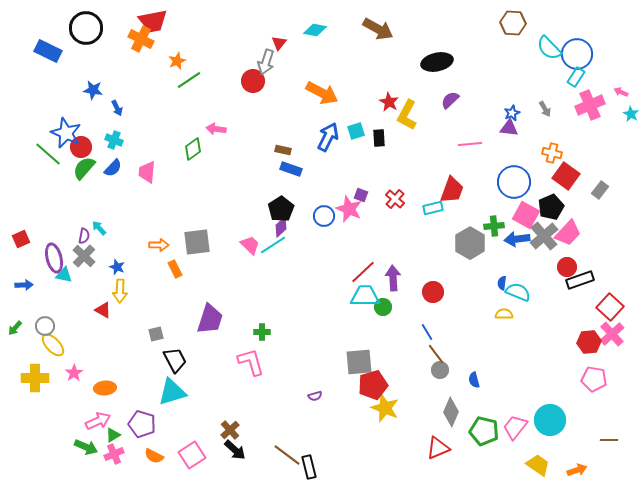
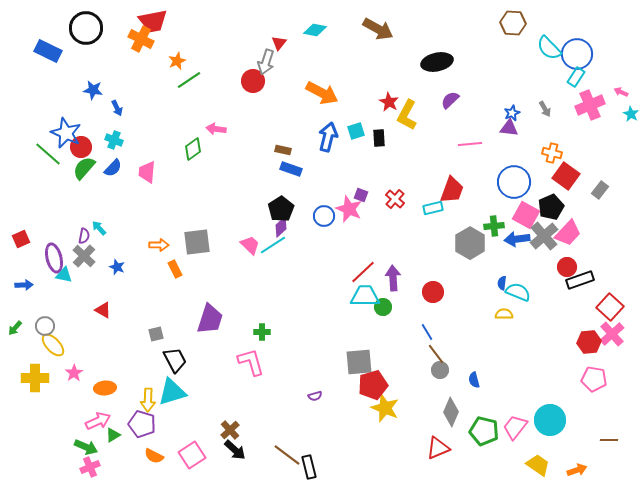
blue arrow at (328, 137): rotated 12 degrees counterclockwise
yellow arrow at (120, 291): moved 28 px right, 109 px down
pink cross at (114, 454): moved 24 px left, 13 px down
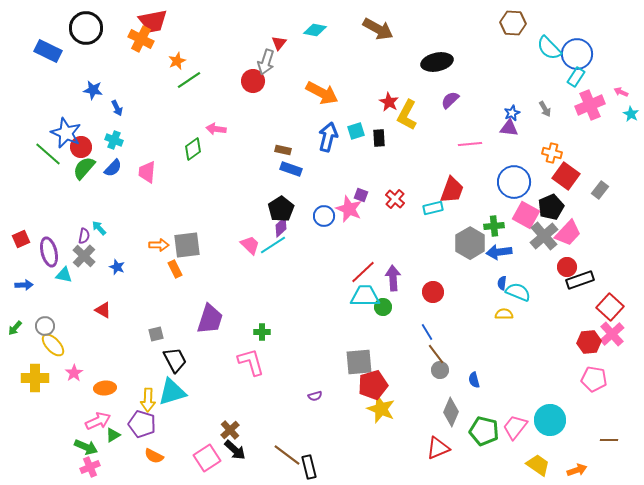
blue arrow at (517, 239): moved 18 px left, 13 px down
gray square at (197, 242): moved 10 px left, 3 px down
purple ellipse at (54, 258): moved 5 px left, 6 px up
yellow star at (385, 408): moved 4 px left, 1 px down
pink square at (192, 455): moved 15 px right, 3 px down
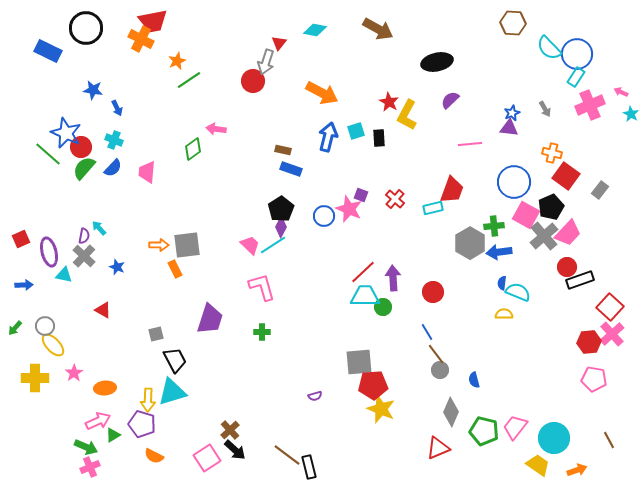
purple diamond at (281, 227): rotated 20 degrees counterclockwise
pink L-shape at (251, 362): moved 11 px right, 75 px up
red pentagon at (373, 385): rotated 12 degrees clockwise
cyan circle at (550, 420): moved 4 px right, 18 px down
brown line at (609, 440): rotated 60 degrees clockwise
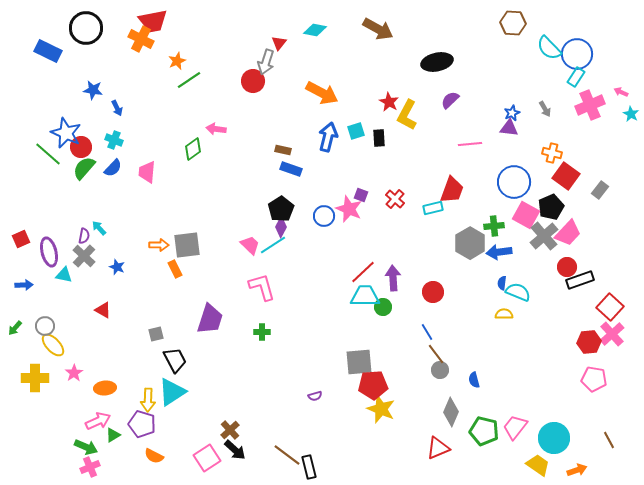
cyan triangle at (172, 392): rotated 16 degrees counterclockwise
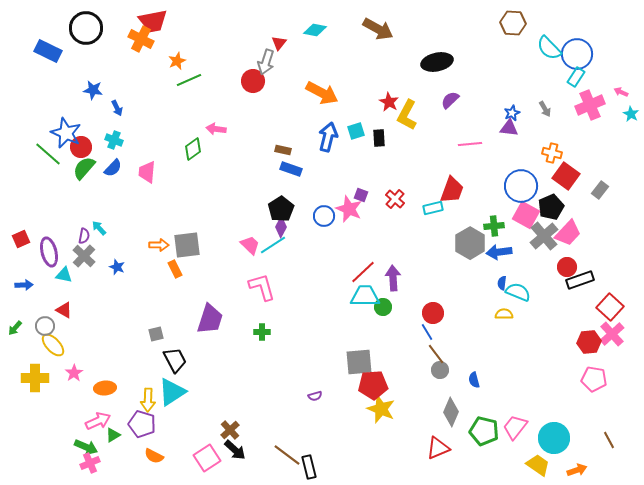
green line at (189, 80): rotated 10 degrees clockwise
blue circle at (514, 182): moved 7 px right, 4 px down
red circle at (433, 292): moved 21 px down
red triangle at (103, 310): moved 39 px left
pink cross at (90, 467): moved 4 px up
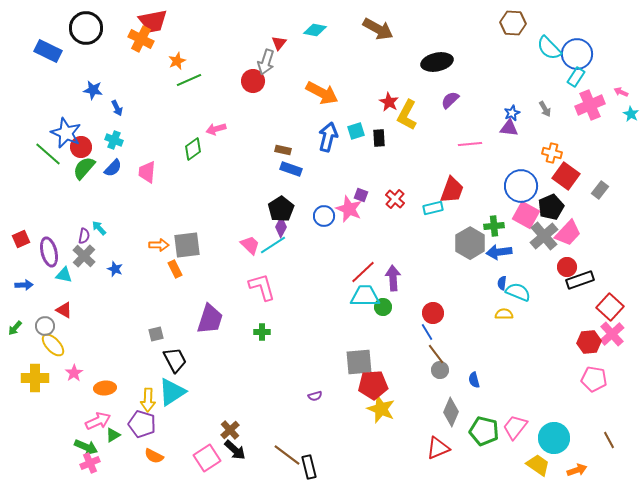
pink arrow at (216, 129): rotated 24 degrees counterclockwise
blue star at (117, 267): moved 2 px left, 2 px down
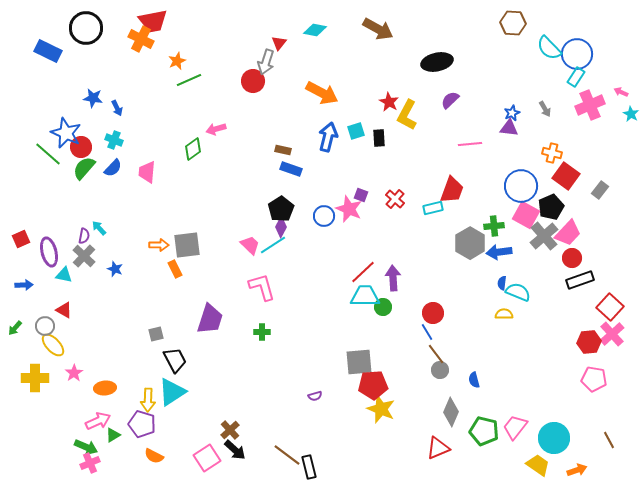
blue star at (93, 90): moved 8 px down
red circle at (567, 267): moved 5 px right, 9 px up
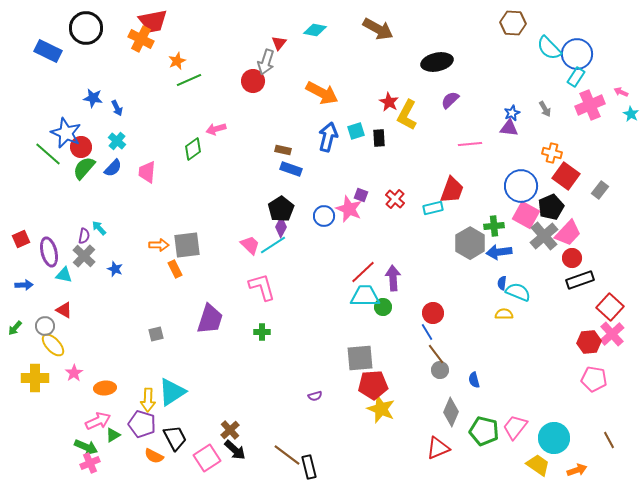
cyan cross at (114, 140): moved 3 px right, 1 px down; rotated 18 degrees clockwise
black trapezoid at (175, 360): moved 78 px down
gray square at (359, 362): moved 1 px right, 4 px up
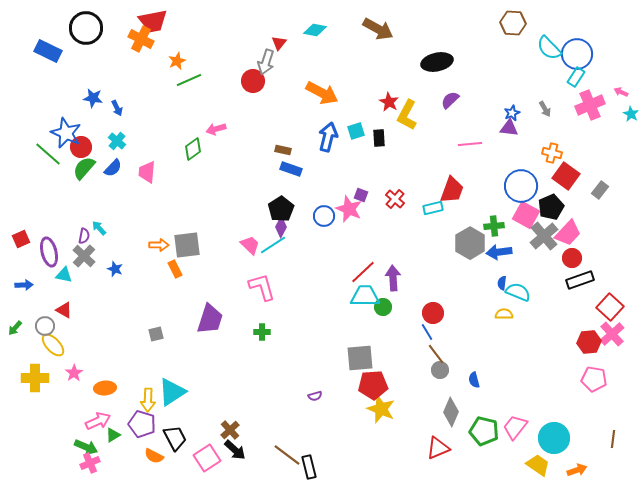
brown line at (609, 440): moved 4 px right, 1 px up; rotated 36 degrees clockwise
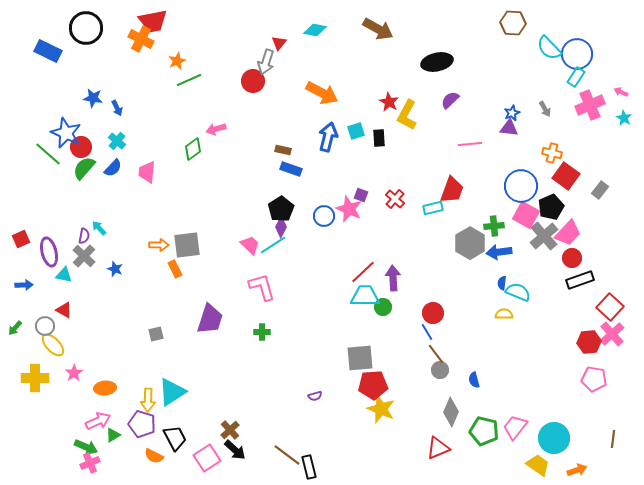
cyan star at (631, 114): moved 7 px left, 4 px down
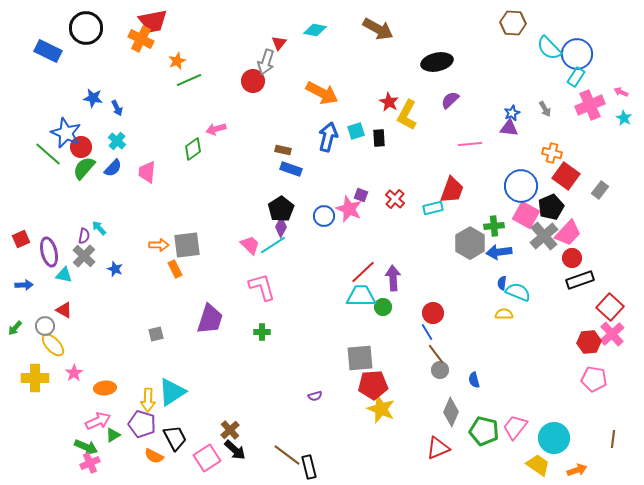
cyan trapezoid at (365, 296): moved 4 px left
